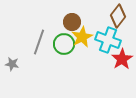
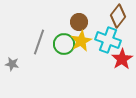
brown circle: moved 7 px right
yellow star: moved 1 px left, 4 px down
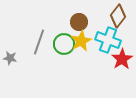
gray star: moved 2 px left, 6 px up
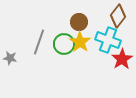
yellow star: moved 1 px left, 1 px down; rotated 10 degrees counterclockwise
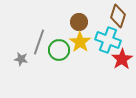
brown diamond: rotated 20 degrees counterclockwise
green circle: moved 5 px left, 6 px down
gray star: moved 11 px right, 1 px down
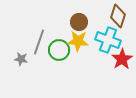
yellow star: moved 2 px left, 1 px up; rotated 30 degrees counterclockwise
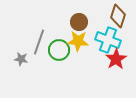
red star: moved 6 px left
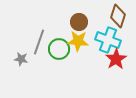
green circle: moved 1 px up
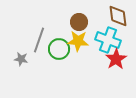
brown diamond: rotated 25 degrees counterclockwise
gray line: moved 2 px up
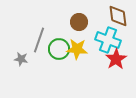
yellow star: moved 1 px left, 8 px down
